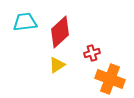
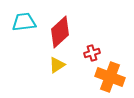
cyan trapezoid: moved 1 px left
orange cross: moved 2 px up
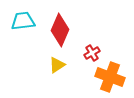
cyan trapezoid: moved 1 px left, 1 px up
red diamond: moved 2 px up; rotated 24 degrees counterclockwise
red cross: rotated 14 degrees counterclockwise
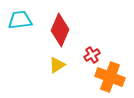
cyan trapezoid: moved 3 px left, 1 px up
red cross: moved 2 px down
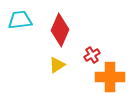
orange cross: rotated 20 degrees counterclockwise
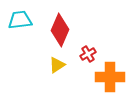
red cross: moved 4 px left, 1 px up
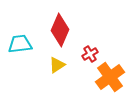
cyan trapezoid: moved 24 px down
red cross: moved 2 px right
orange cross: rotated 36 degrees counterclockwise
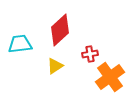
red diamond: rotated 24 degrees clockwise
red cross: rotated 21 degrees clockwise
yellow triangle: moved 2 px left, 1 px down
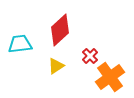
red cross: moved 2 px down; rotated 35 degrees counterclockwise
yellow triangle: moved 1 px right
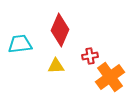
red diamond: rotated 24 degrees counterclockwise
red cross: rotated 35 degrees clockwise
yellow triangle: rotated 30 degrees clockwise
